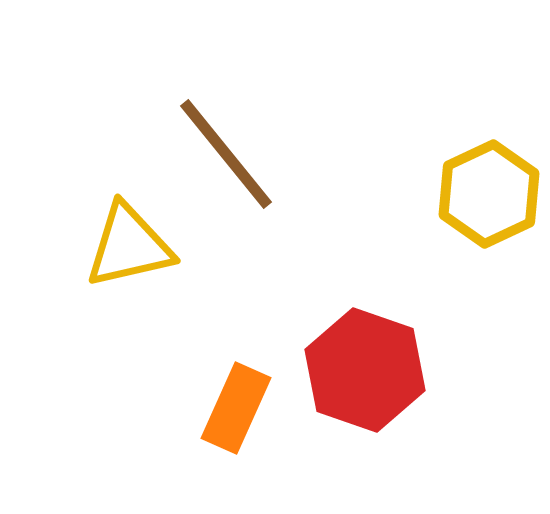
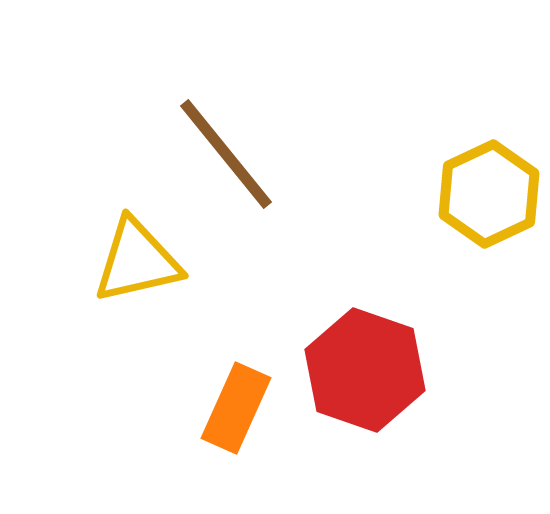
yellow triangle: moved 8 px right, 15 px down
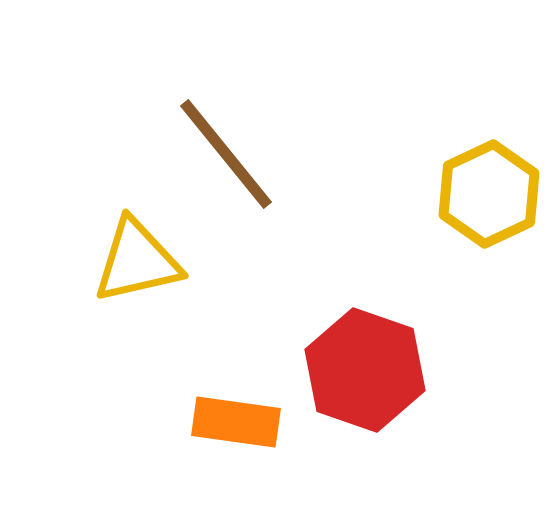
orange rectangle: moved 14 px down; rotated 74 degrees clockwise
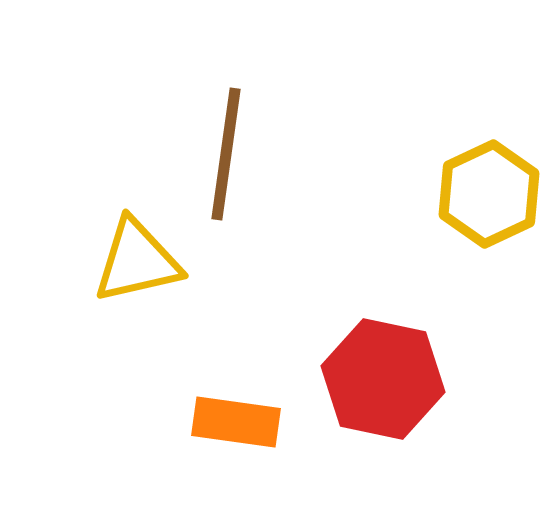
brown line: rotated 47 degrees clockwise
red hexagon: moved 18 px right, 9 px down; rotated 7 degrees counterclockwise
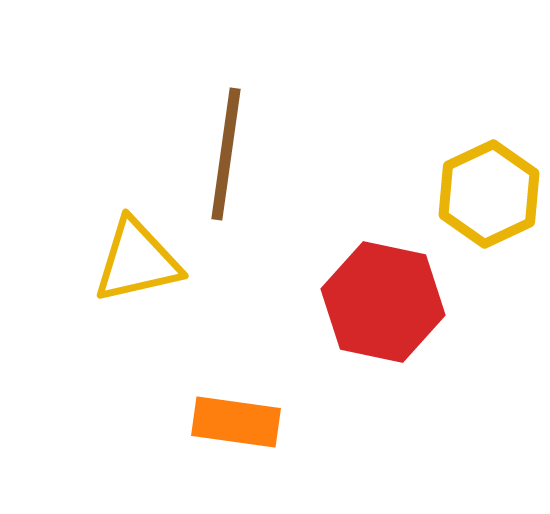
red hexagon: moved 77 px up
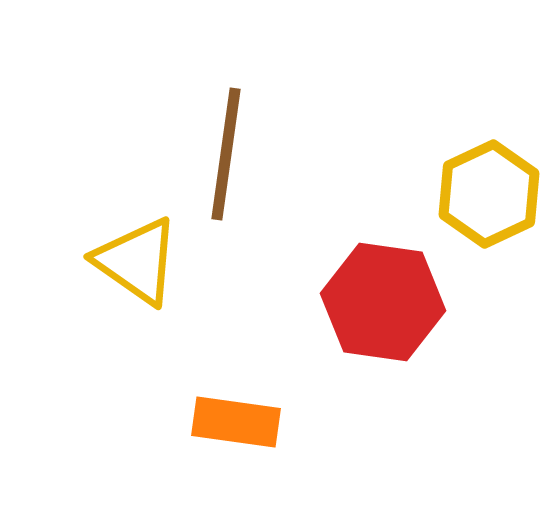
yellow triangle: rotated 48 degrees clockwise
red hexagon: rotated 4 degrees counterclockwise
